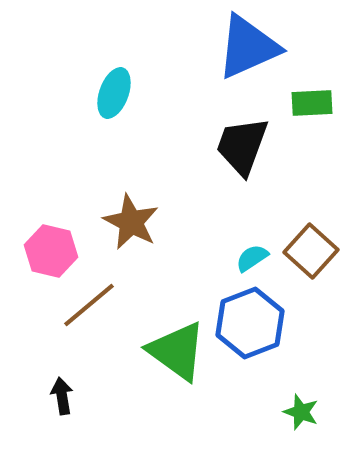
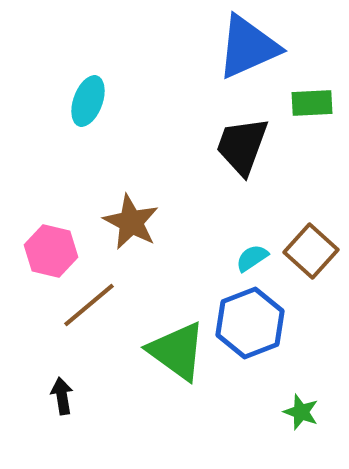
cyan ellipse: moved 26 px left, 8 px down
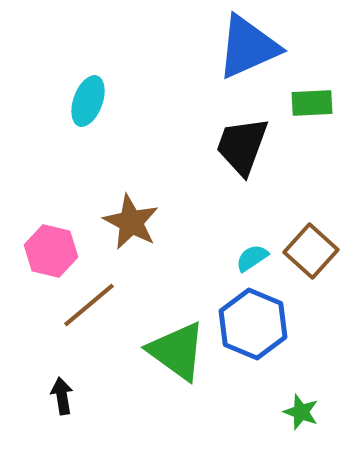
blue hexagon: moved 3 px right, 1 px down; rotated 16 degrees counterclockwise
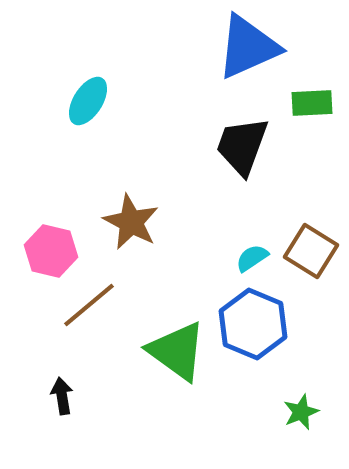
cyan ellipse: rotated 12 degrees clockwise
brown square: rotated 10 degrees counterclockwise
green star: rotated 30 degrees clockwise
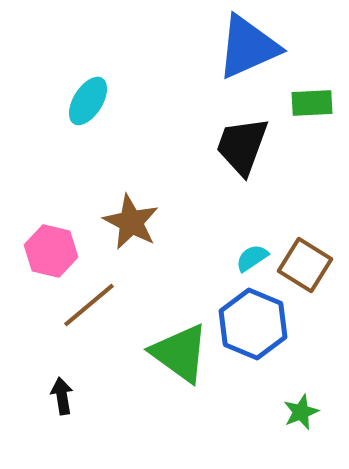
brown square: moved 6 px left, 14 px down
green triangle: moved 3 px right, 2 px down
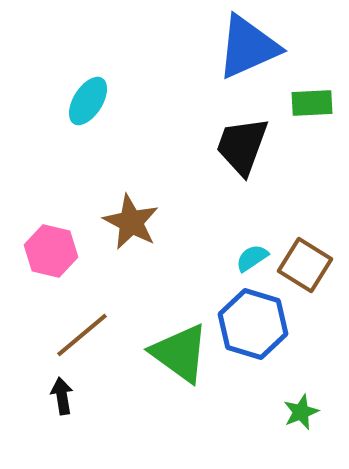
brown line: moved 7 px left, 30 px down
blue hexagon: rotated 6 degrees counterclockwise
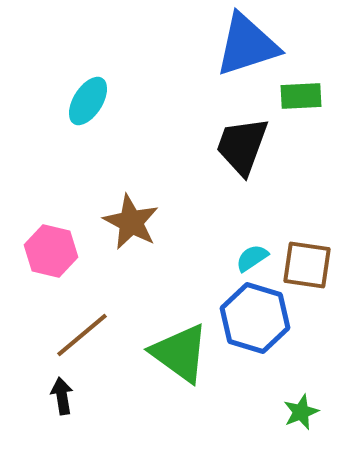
blue triangle: moved 1 px left, 2 px up; rotated 6 degrees clockwise
green rectangle: moved 11 px left, 7 px up
brown square: moved 2 px right; rotated 24 degrees counterclockwise
blue hexagon: moved 2 px right, 6 px up
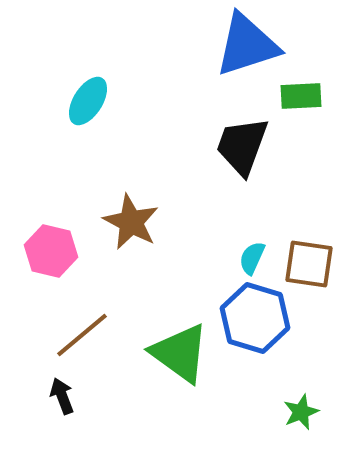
cyan semicircle: rotated 32 degrees counterclockwise
brown square: moved 2 px right, 1 px up
black arrow: rotated 12 degrees counterclockwise
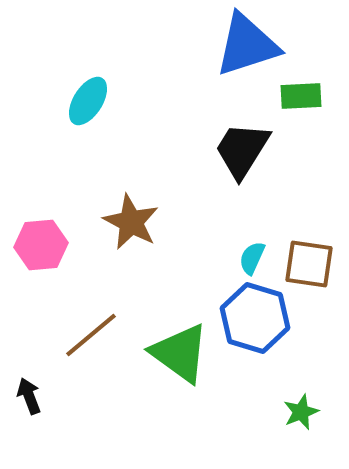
black trapezoid: moved 4 px down; rotated 12 degrees clockwise
pink hexagon: moved 10 px left, 6 px up; rotated 18 degrees counterclockwise
brown line: moved 9 px right
black arrow: moved 33 px left
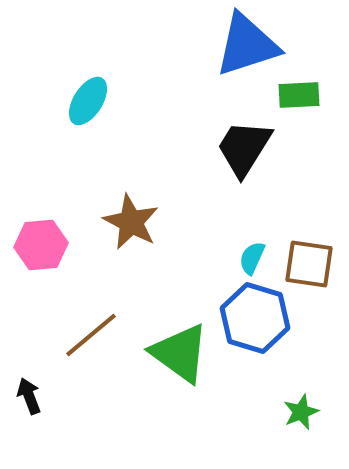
green rectangle: moved 2 px left, 1 px up
black trapezoid: moved 2 px right, 2 px up
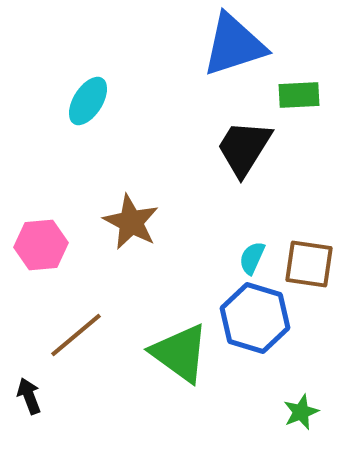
blue triangle: moved 13 px left
brown line: moved 15 px left
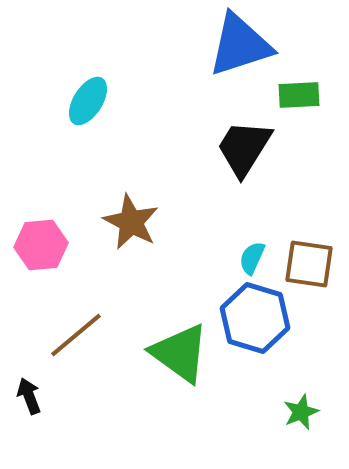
blue triangle: moved 6 px right
